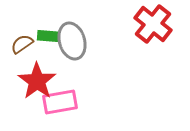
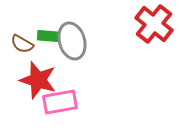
red cross: moved 1 px right
brown semicircle: rotated 115 degrees counterclockwise
red star: moved 1 px right, 1 px up; rotated 18 degrees counterclockwise
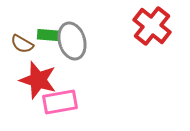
red cross: moved 2 px left, 2 px down
green rectangle: moved 1 px up
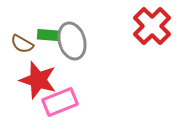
red cross: rotated 6 degrees clockwise
pink rectangle: rotated 12 degrees counterclockwise
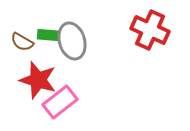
red cross: moved 2 px left, 4 px down; rotated 21 degrees counterclockwise
brown semicircle: moved 2 px up
pink rectangle: rotated 16 degrees counterclockwise
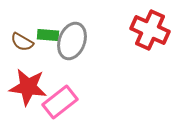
gray ellipse: rotated 36 degrees clockwise
red star: moved 10 px left, 7 px down; rotated 9 degrees counterclockwise
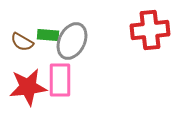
red cross: rotated 30 degrees counterclockwise
gray ellipse: rotated 6 degrees clockwise
red star: rotated 15 degrees counterclockwise
pink rectangle: moved 22 px up; rotated 52 degrees counterclockwise
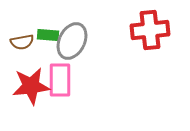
brown semicircle: rotated 40 degrees counterclockwise
red star: moved 3 px right, 1 px up
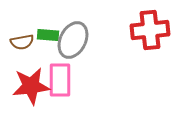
gray ellipse: moved 1 px right, 1 px up
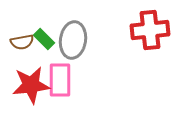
green rectangle: moved 4 px left, 4 px down; rotated 40 degrees clockwise
gray ellipse: rotated 18 degrees counterclockwise
red star: moved 1 px up
